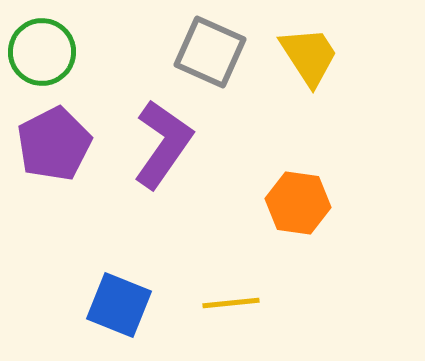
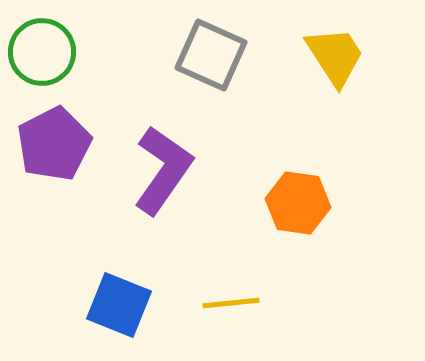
gray square: moved 1 px right, 3 px down
yellow trapezoid: moved 26 px right
purple L-shape: moved 26 px down
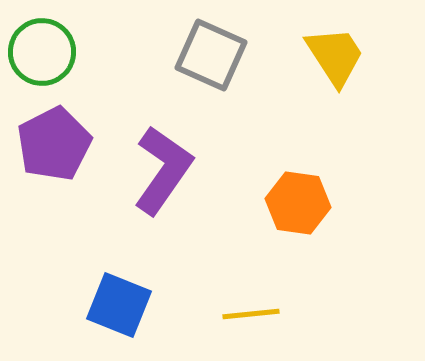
yellow line: moved 20 px right, 11 px down
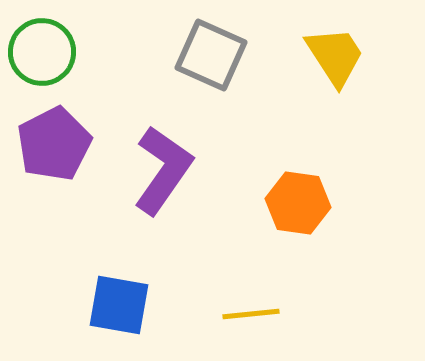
blue square: rotated 12 degrees counterclockwise
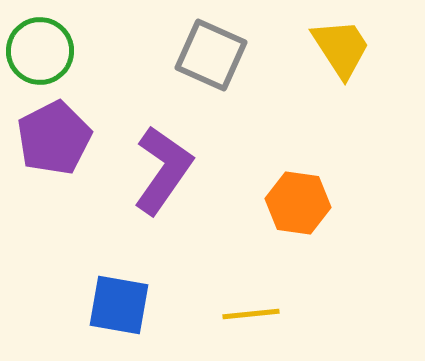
green circle: moved 2 px left, 1 px up
yellow trapezoid: moved 6 px right, 8 px up
purple pentagon: moved 6 px up
